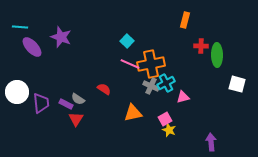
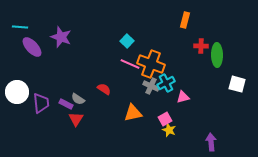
orange cross: rotated 32 degrees clockwise
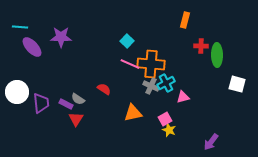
purple star: rotated 20 degrees counterclockwise
orange cross: rotated 16 degrees counterclockwise
purple arrow: rotated 138 degrees counterclockwise
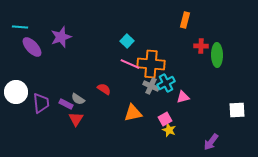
purple star: rotated 20 degrees counterclockwise
white square: moved 26 px down; rotated 18 degrees counterclockwise
white circle: moved 1 px left
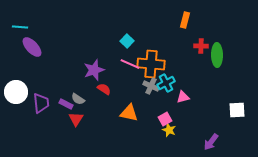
purple star: moved 33 px right, 33 px down
orange triangle: moved 4 px left; rotated 24 degrees clockwise
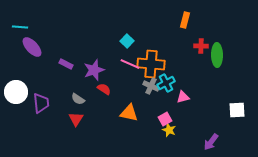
purple rectangle: moved 40 px up
